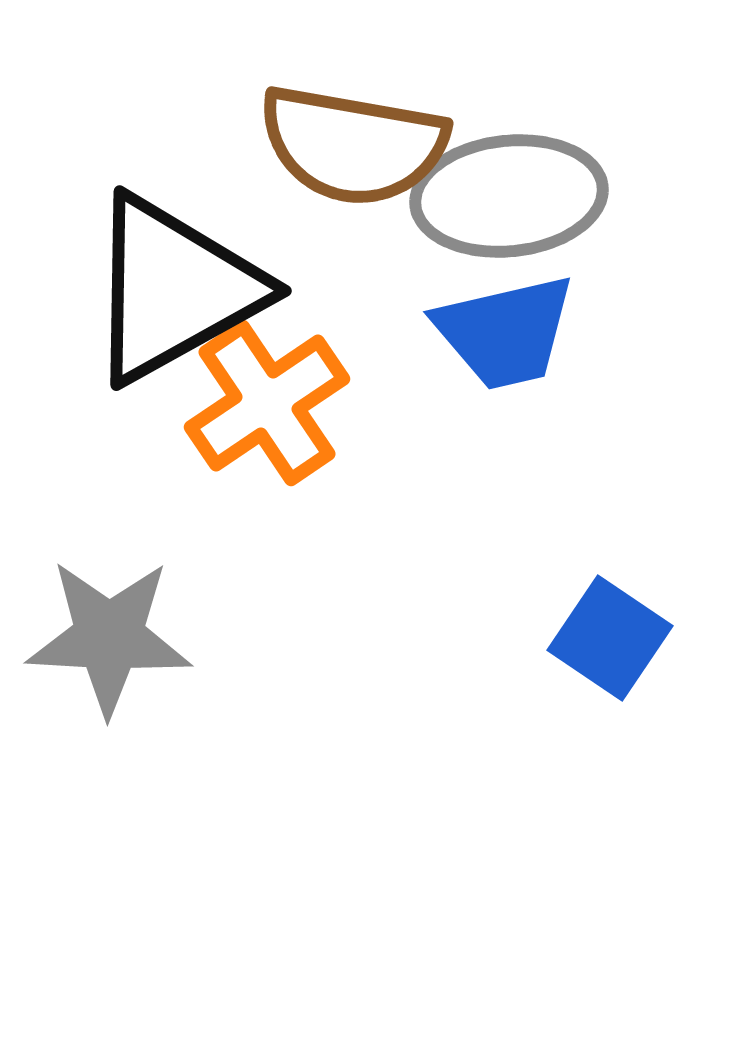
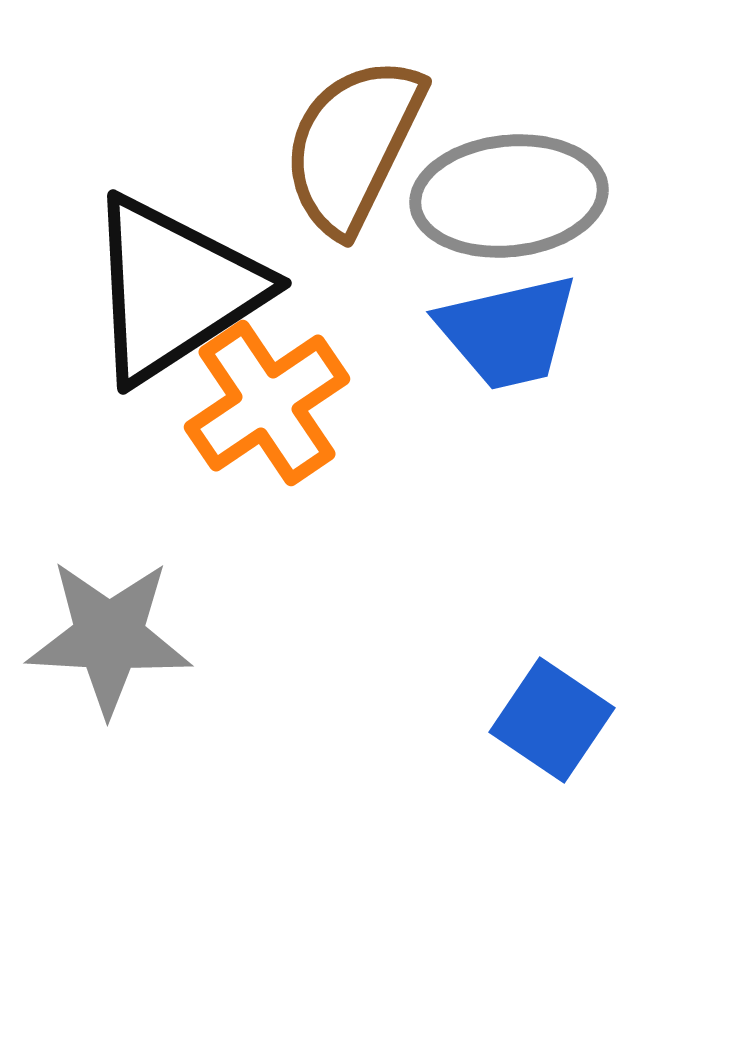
brown semicircle: rotated 106 degrees clockwise
black triangle: rotated 4 degrees counterclockwise
blue trapezoid: moved 3 px right
blue square: moved 58 px left, 82 px down
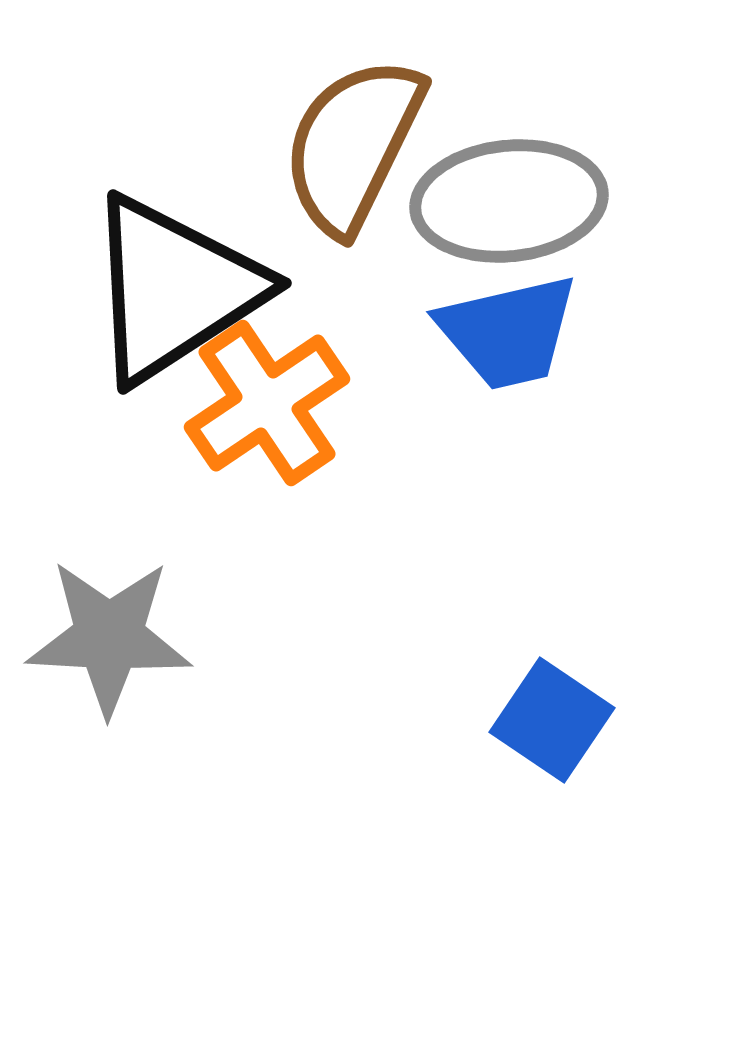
gray ellipse: moved 5 px down
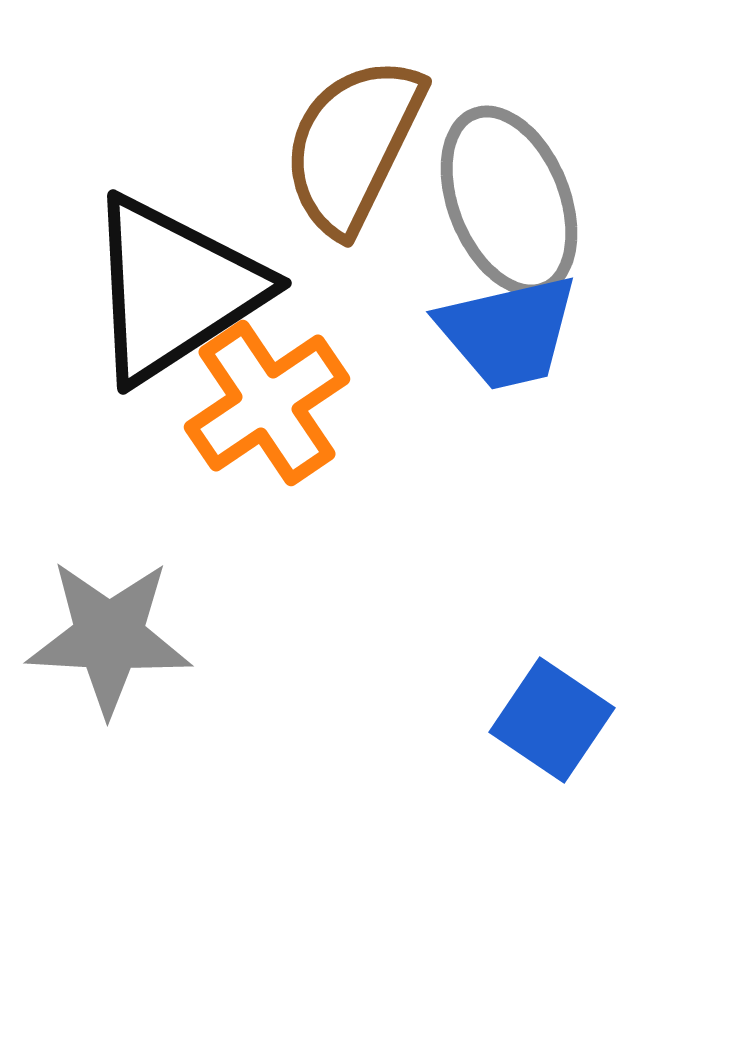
gray ellipse: rotated 74 degrees clockwise
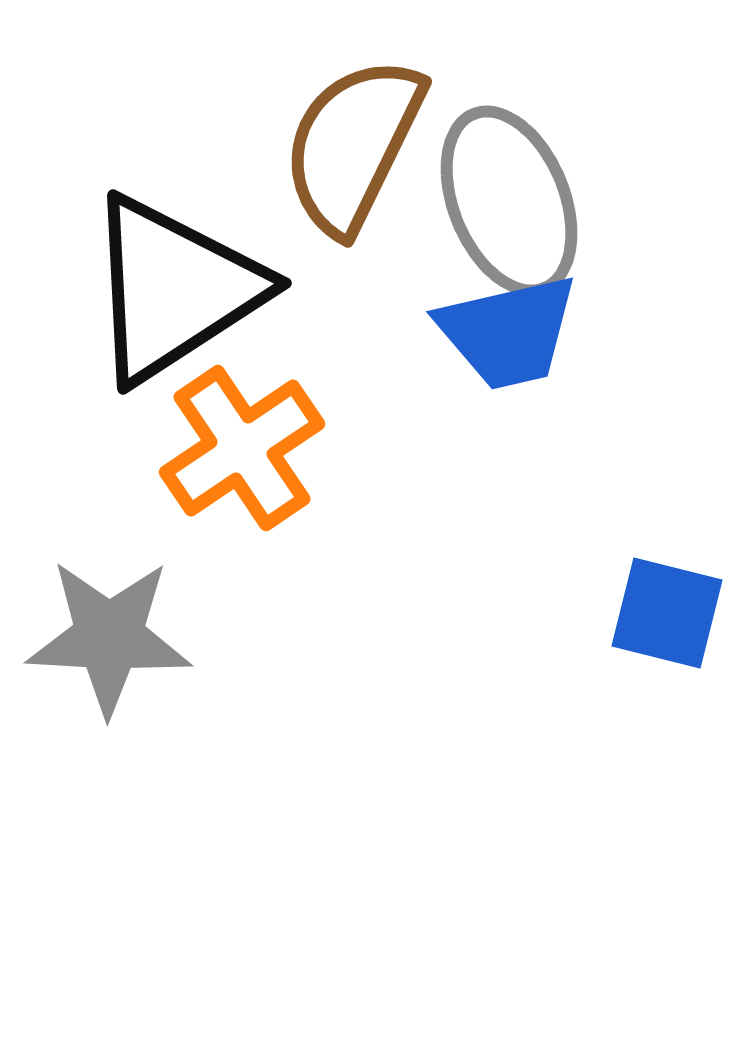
orange cross: moved 25 px left, 45 px down
blue square: moved 115 px right, 107 px up; rotated 20 degrees counterclockwise
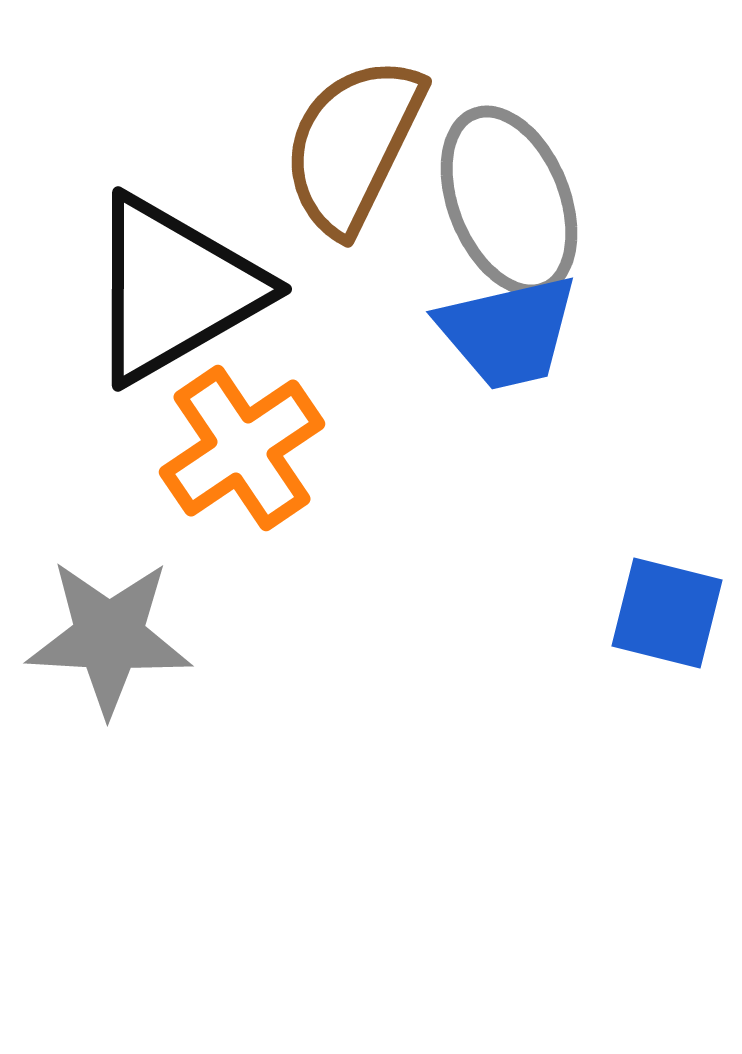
black triangle: rotated 3 degrees clockwise
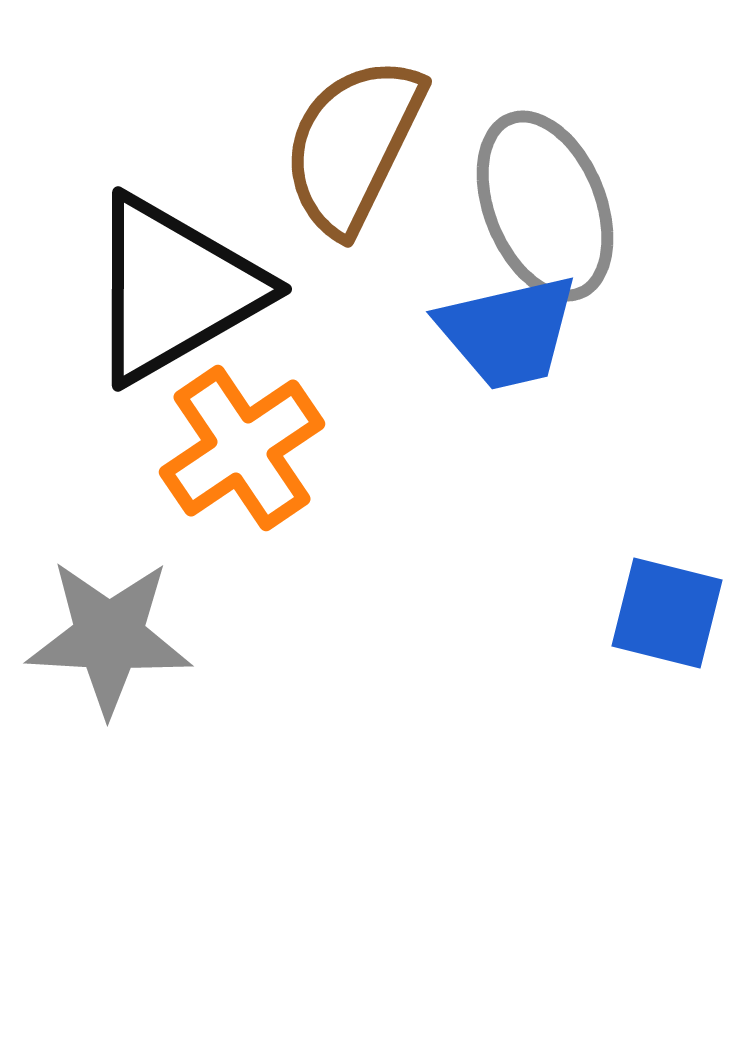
gray ellipse: moved 36 px right, 5 px down
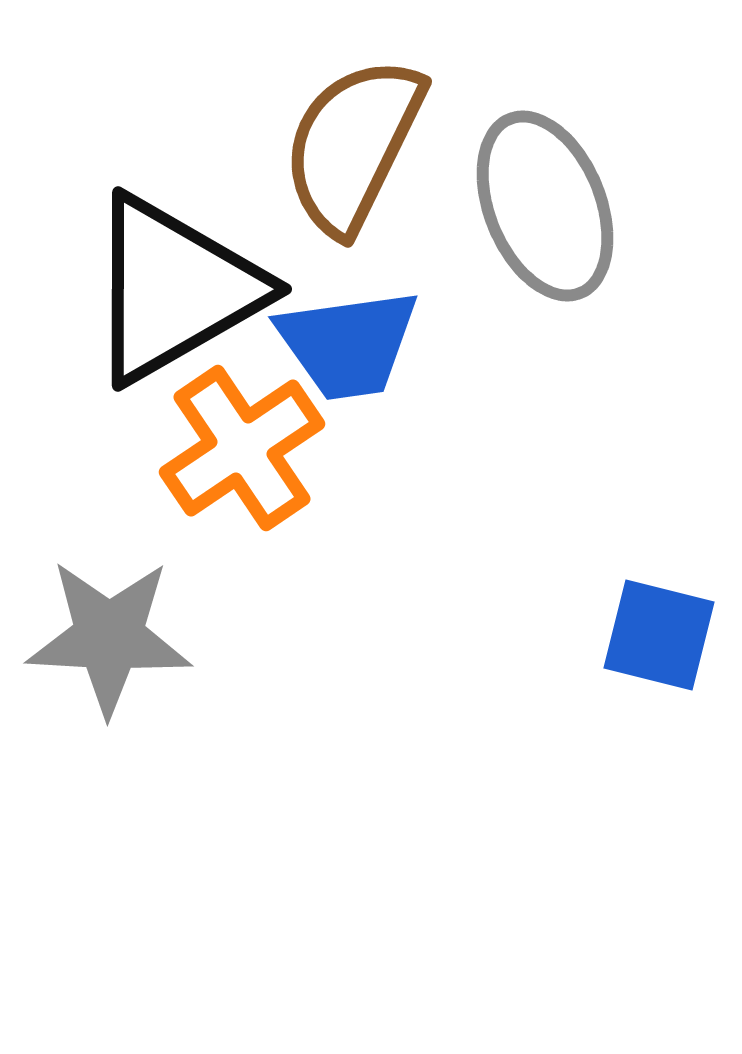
blue trapezoid: moved 160 px left, 12 px down; rotated 5 degrees clockwise
blue square: moved 8 px left, 22 px down
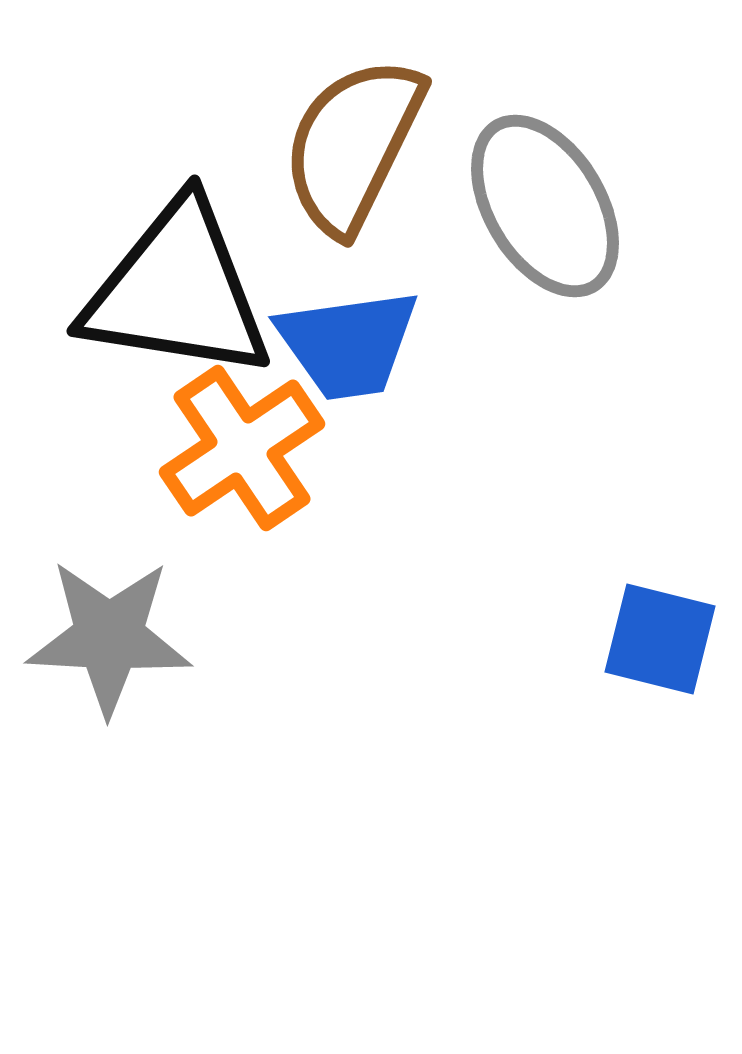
gray ellipse: rotated 9 degrees counterclockwise
black triangle: moved 3 px right, 2 px down; rotated 39 degrees clockwise
blue square: moved 1 px right, 4 px down
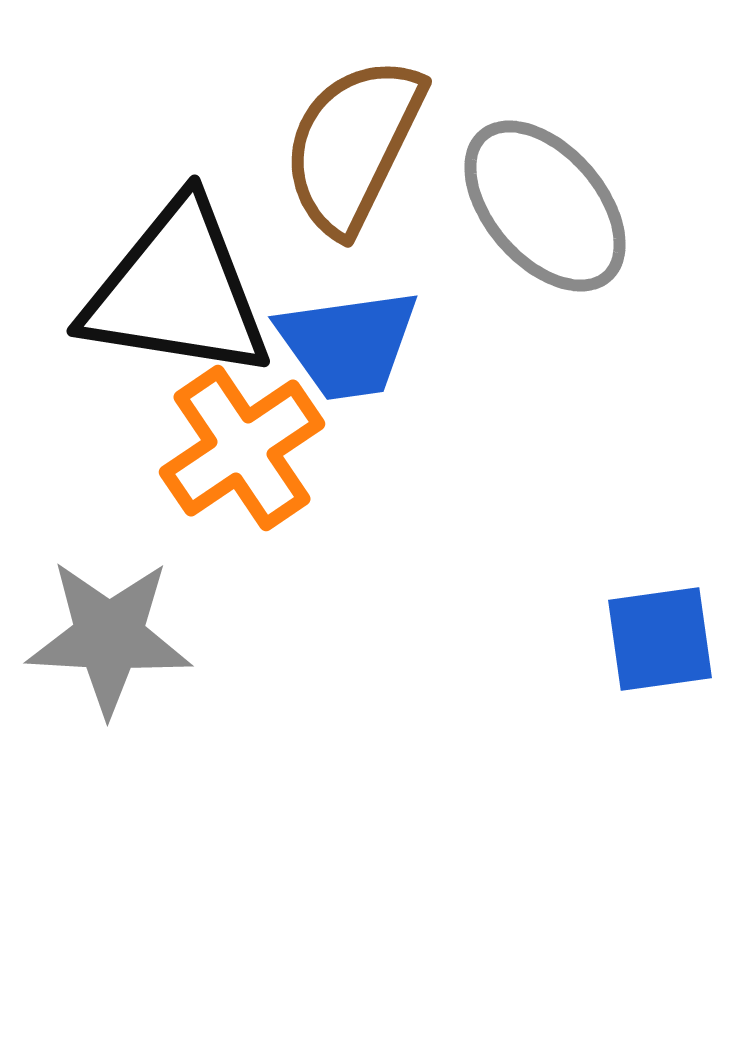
gray ellipse: rotated 10 degrees counterclockwise
blue square: rotated 22 degrees counterclockwise
